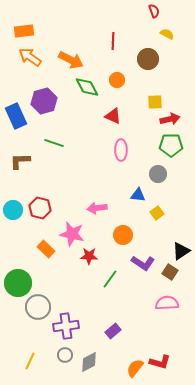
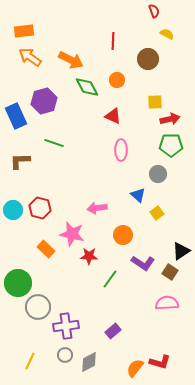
blue triangle at (138, 195): rotated 35 degrees clockwise
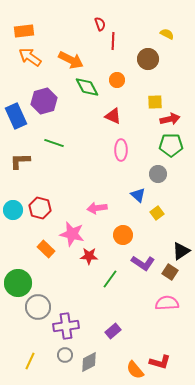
red semicircle at (154, 11): moved 54 px left, 13 px down
orange semicircle at (135, 368): moved 2 px down; rotated 78 degrees counterclockwise
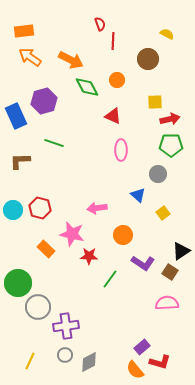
yellow square at (157, 213): moved 6 px right
purple rectangle at (113, 331): moved 29 px right, 16 px down
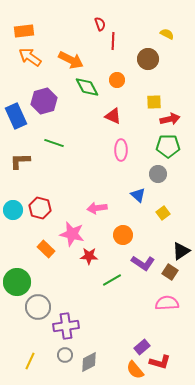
yellow square at (155, 102): moved 1 px left
green pentagon at (171, 145): moved 3 px left, 1 px down
green line at (110, 279): moved 2 px right, 1 px down; rotated 24 degrees clockwise
green circle at (18, 283): moved 1 px left, 1 px up
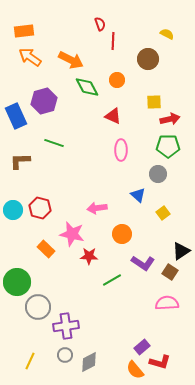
orange circle at (123, 235): moved 1 px left, 1 px up
